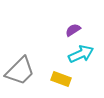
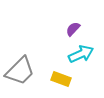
purple semicircle: moved 1 px up; rotated 14 degrees counterclockwise
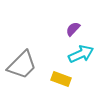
gray trapezoid: moved 2 px right, 6 px up
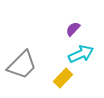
yellow rectangle: moved 2 px right, 1 px up; rotated 66 degrees counterclockwise
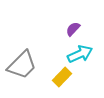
cyan arrow: moved 1 px left
yellow rectangle: moved 1 px left, 1 px up
